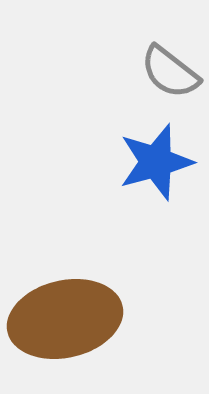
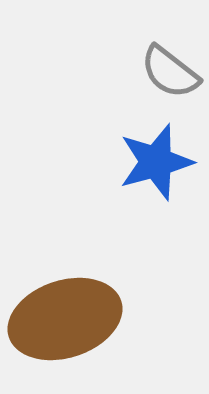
brown ellipse: rotated 5 degrees counterclockwise
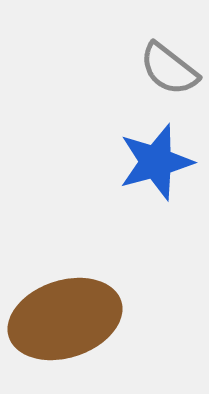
gray semicircle: moved 1 px left, 3 px up
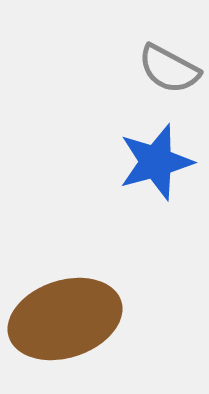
gray semicircle: rotated 10 degrees counterclockwise
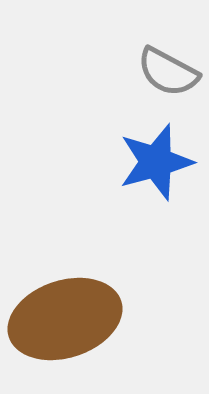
gray semicircle: moved 1 px left, 3 px down
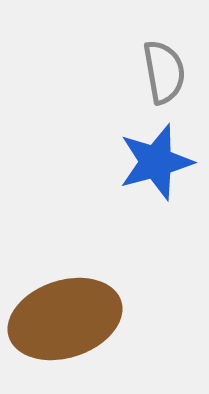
gray semicircle: moved 4 px left; rotated 128 degrees counterclockwise
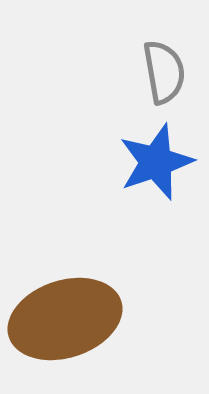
blue star: rotated 4 degrees counterclockwise
